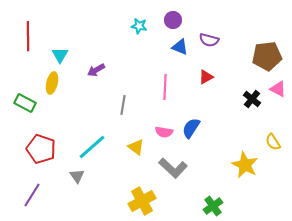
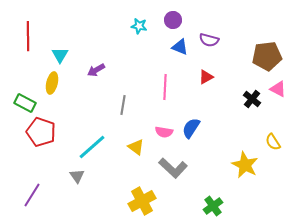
red pentagon: moved 17 px up
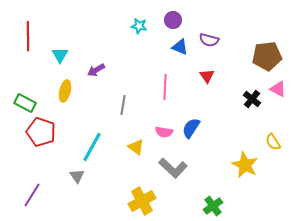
red triangle: moved 1 px right, 1 px up; rotated 35 degrees counterclockwise
yellow ellipse: moved 13 px right, 8 px down
cyan line: rotated 20 degrees counterclockwise
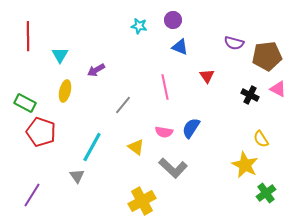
purple semicircle: moved 25 px right, 3 px down
pink line: rotated 15 degrees counterclockwise
black cross: moved 2 px left, 4 px up; rotated 12 degrees counterclockwise
gray line: rotated 30 degrees clockwise
yellow semicircle: moved 12 px left, 3 px up
green cross: moved 53 px right, 13 px up
